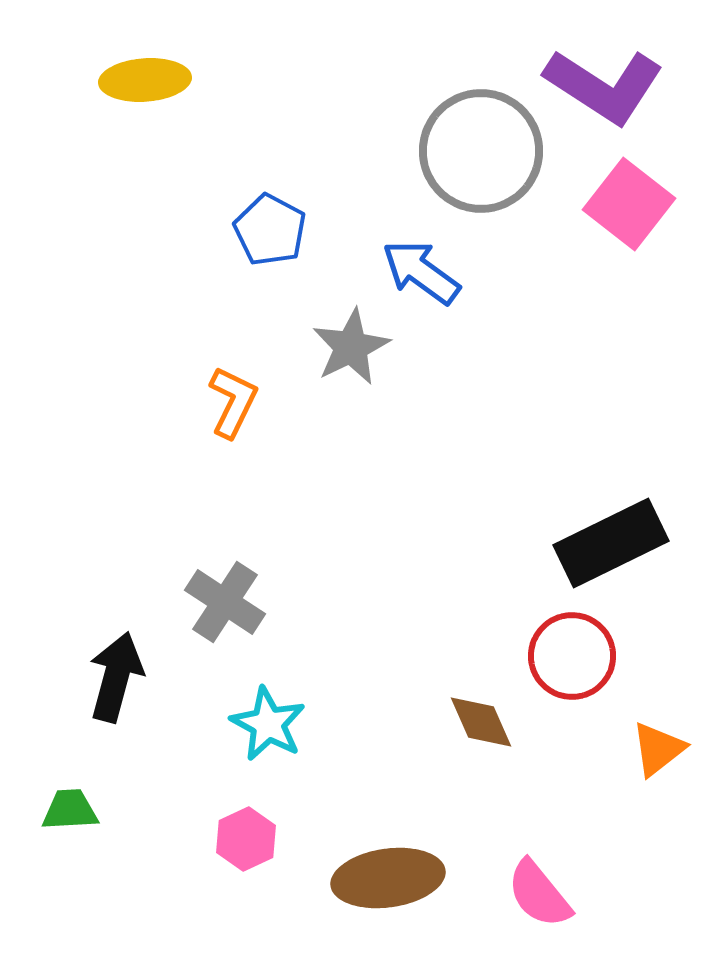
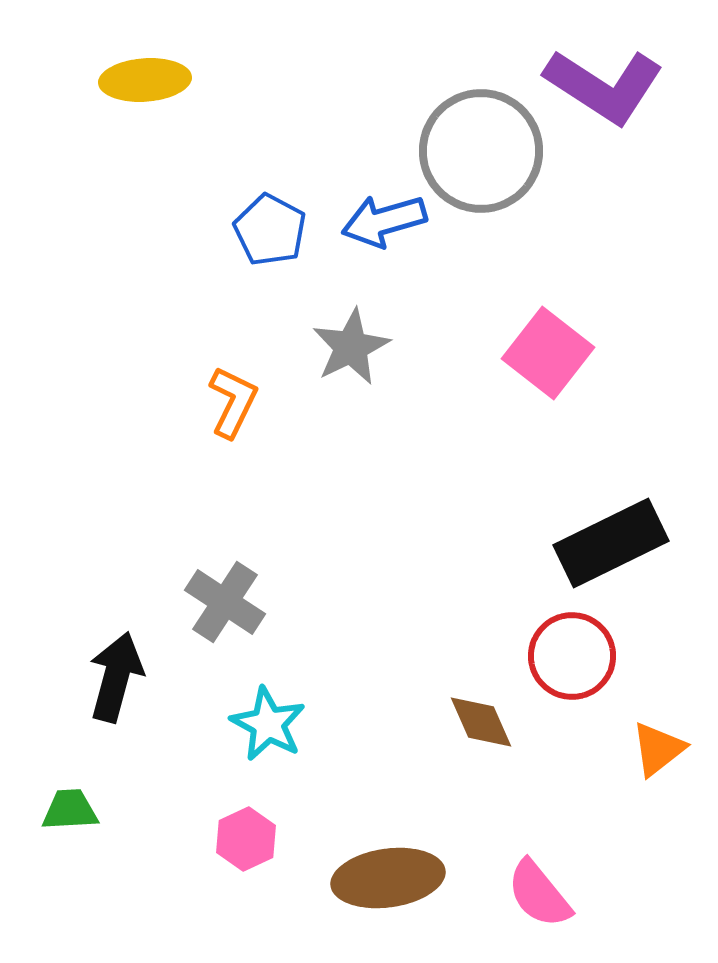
pink square: moved 81 px left, 149 px down
blue arrow: moved 37 px left, 51 px up; rotated 52 degrees counterclockwise
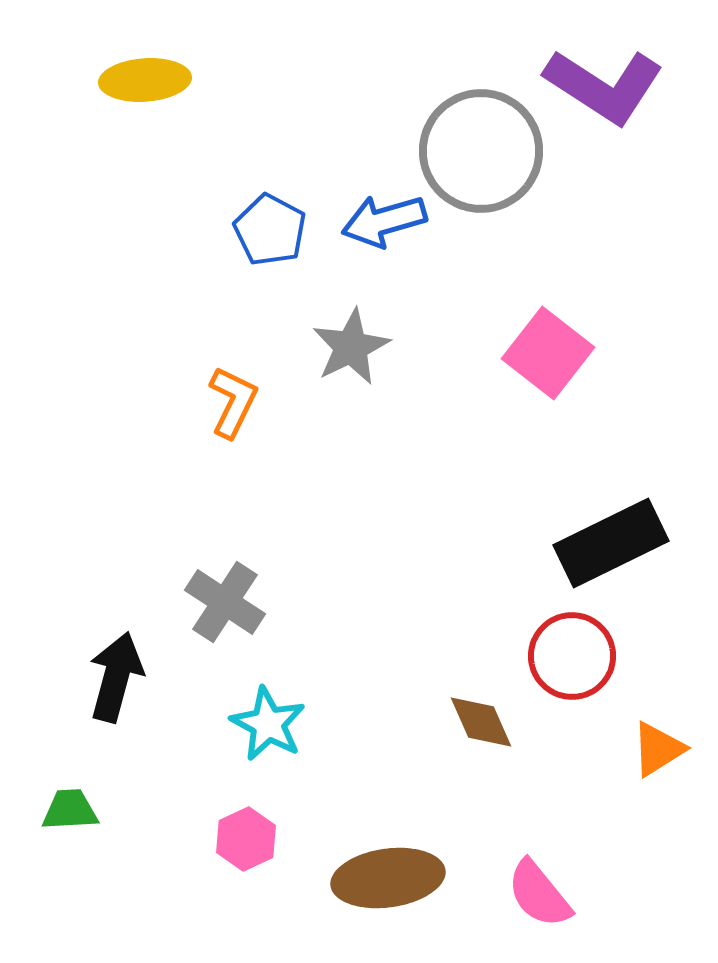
orange triangle: rotated 6 degrees clockwise
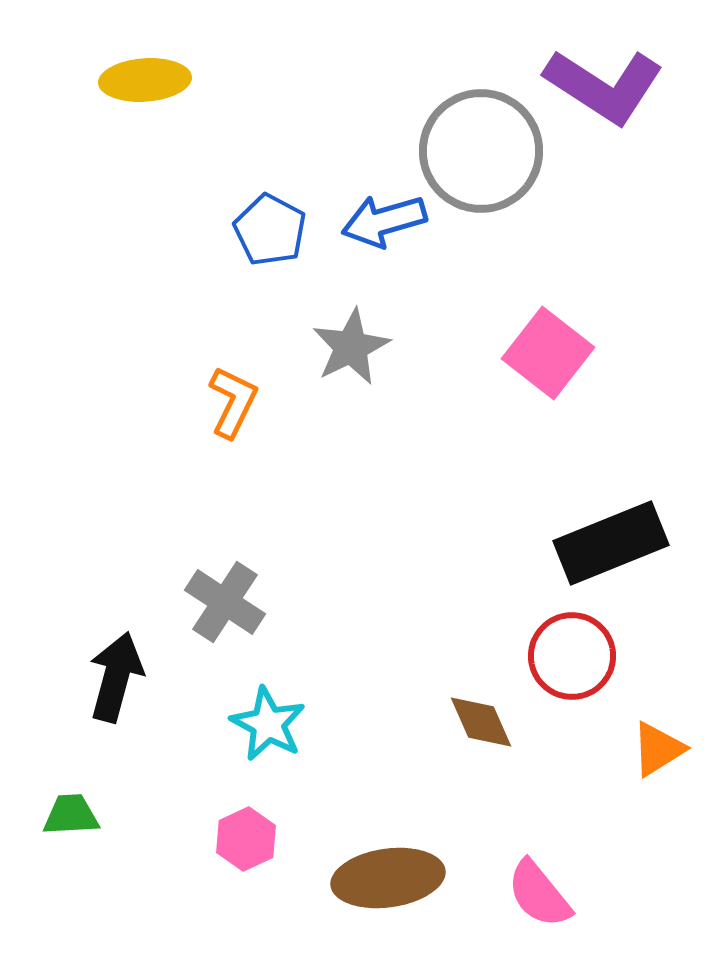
black rectangle: rotated 4 degrees clockwise
green trapezoid: moved 1 px right, 5 px down
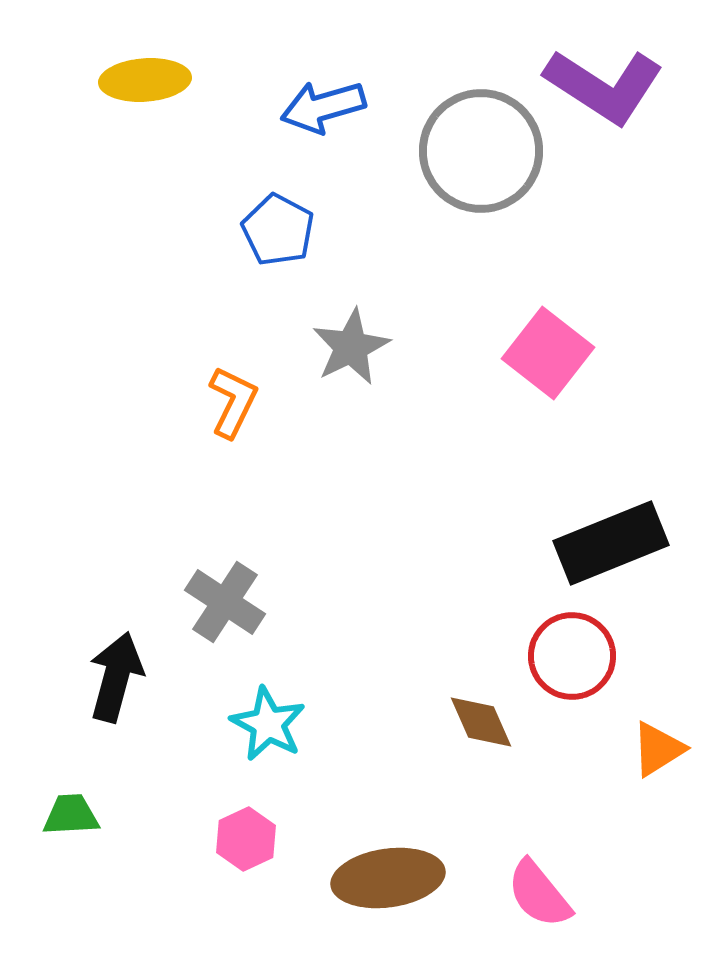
blue arrow: moved 61 px left, 114 px up
blue pentagon: moved 8 px right
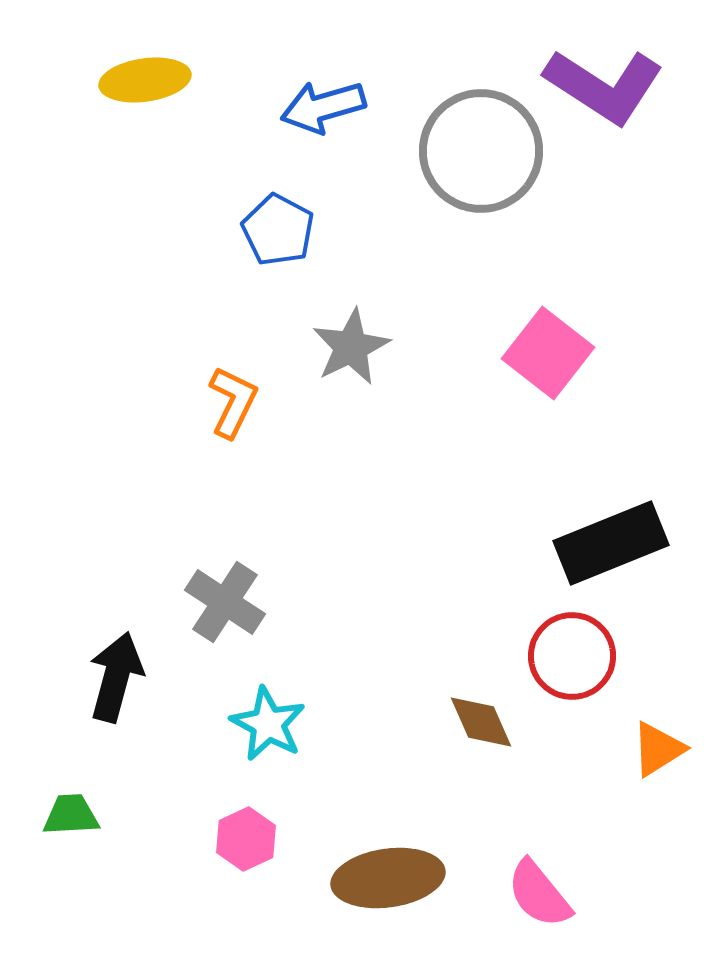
yellow ellipse: rotated 4 degrees counterclockwise
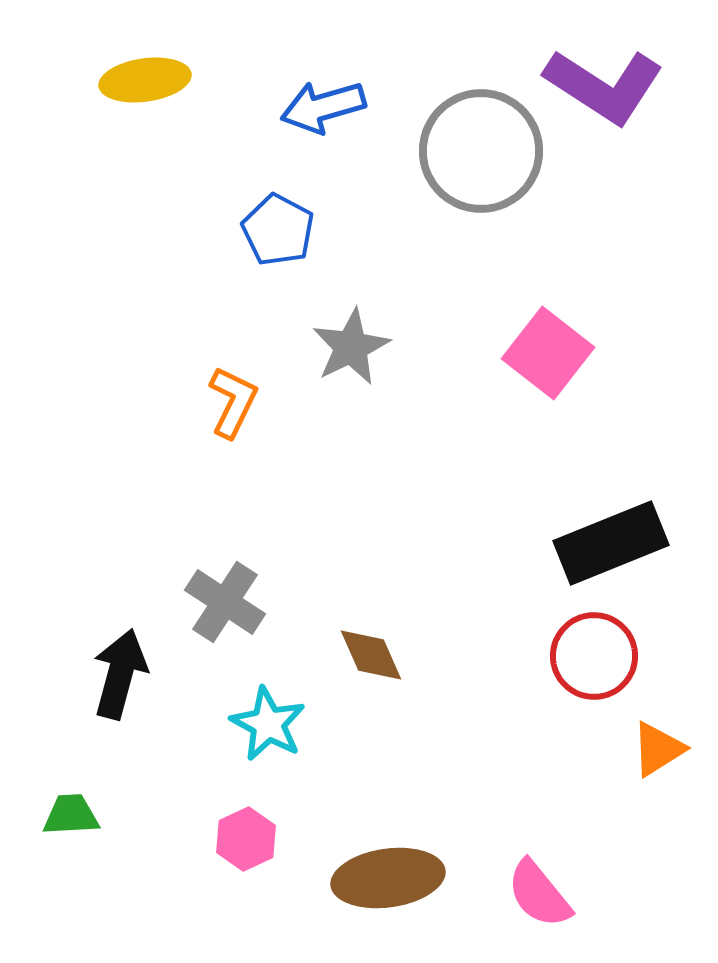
red circle: moved 22 px right
black arrow: moved 4 px right, 3 px up
brown diamond: moved 110 px left, 67 px up
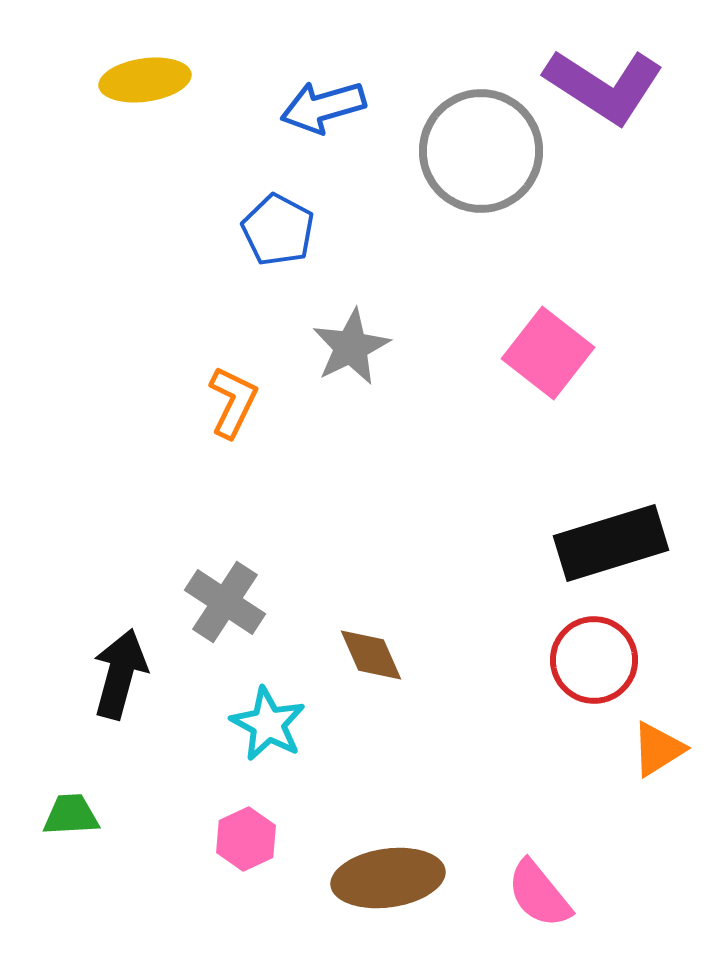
black rectangle: rotated 5 degrees clockwise
red circle: moved 4 px down
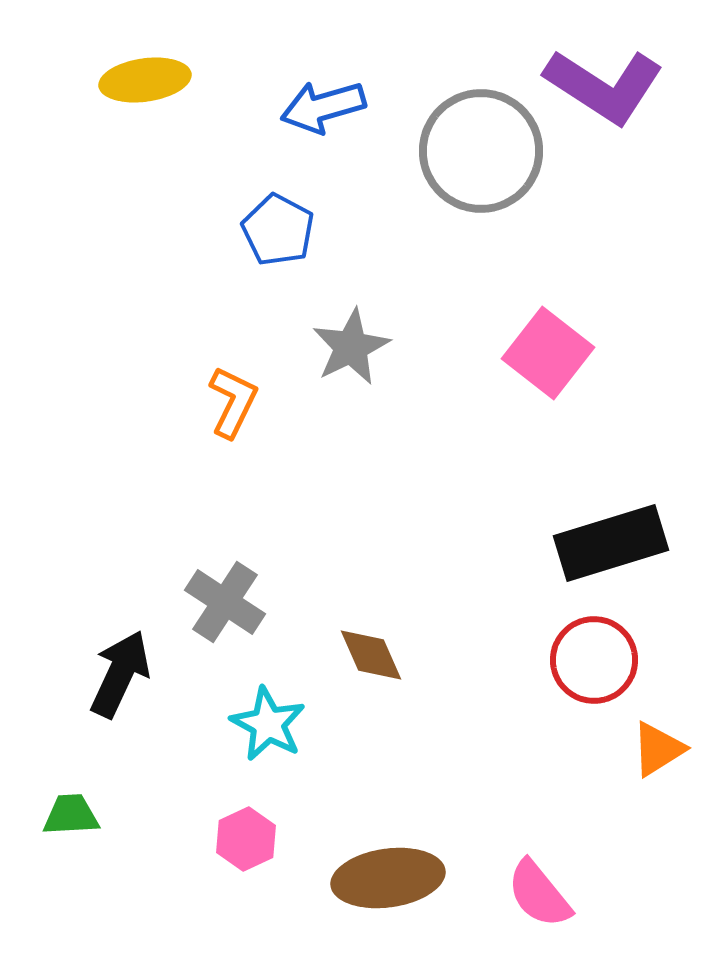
black arrow: rotated 10 degrees clockwise
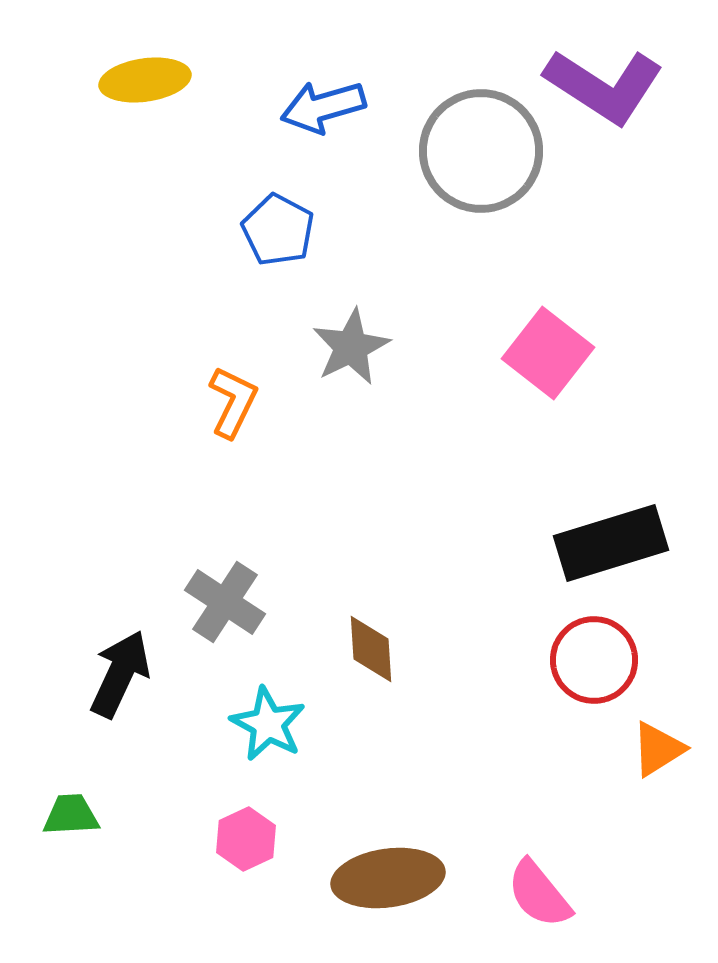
brown diamond: moved 6 px up; rotated 20 degrees clockwise
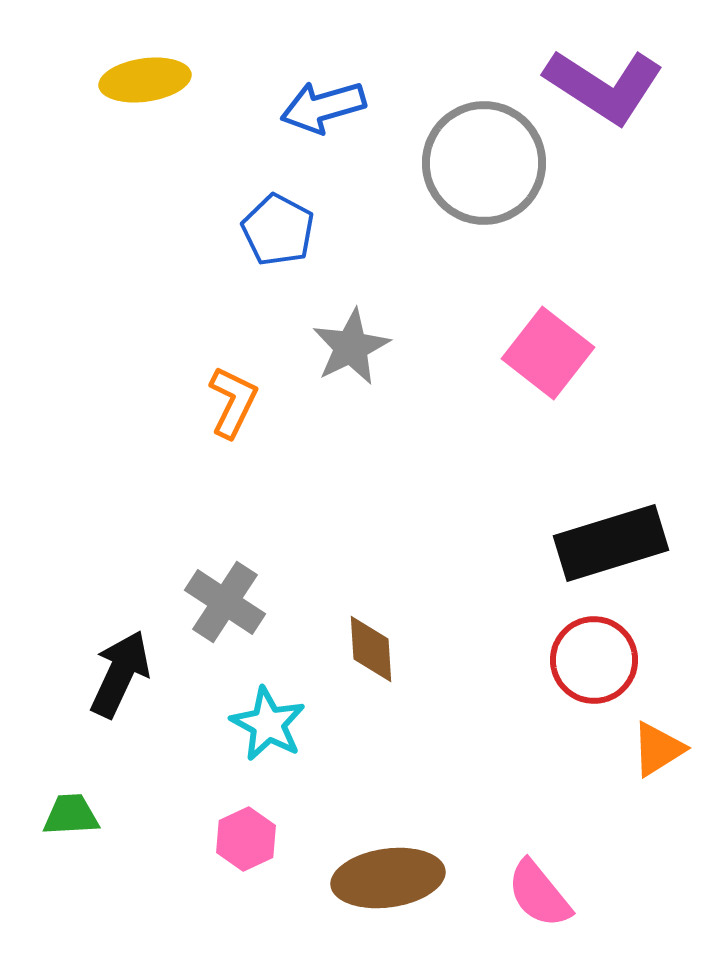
gray circle: moved 3 px right, 12 px down
